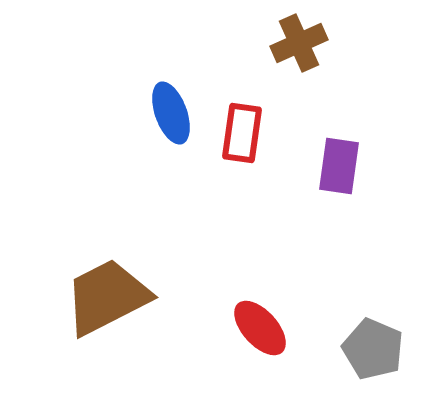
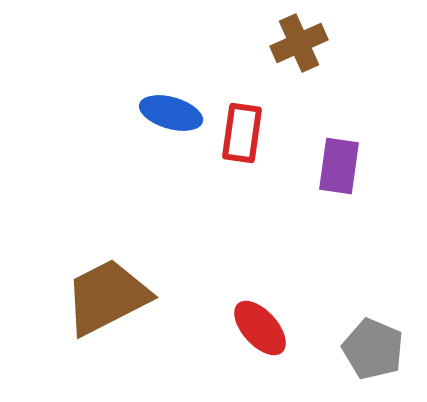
blue ellipse: rotated 54 degrees counterclockwise
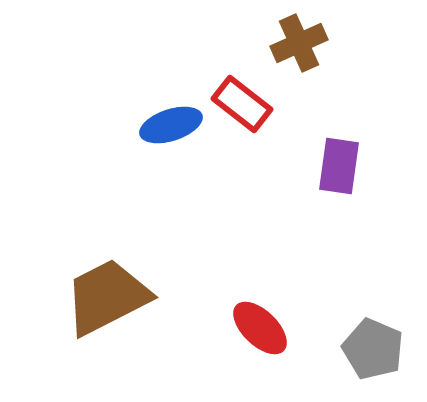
blue ellipse: moved 12 px down; rotated 34 degrees counterclockwise
red rectangle: moved 29 px up; rotated 60 degrees counterclockwise
red ellipse: rotated 4 degrees counterclockwise
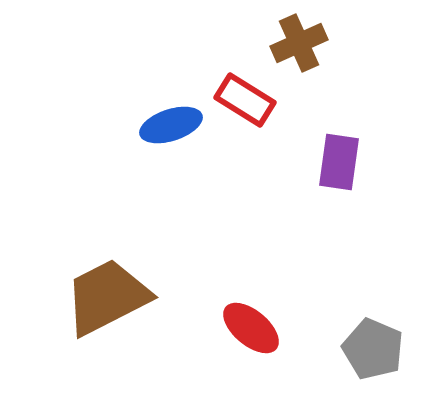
red rectangle: moved 3 px right, 4 px up; rotated 6 degrees counterclockwise
purple rectangle: moved 4 px up
red ellipse: moved 9 px left; rotated 4 degrees counterclockwise
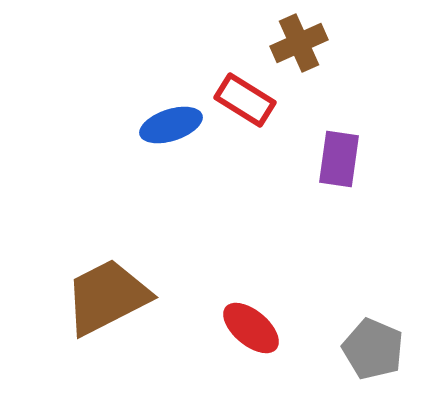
purple rectangle: moved 3 px up
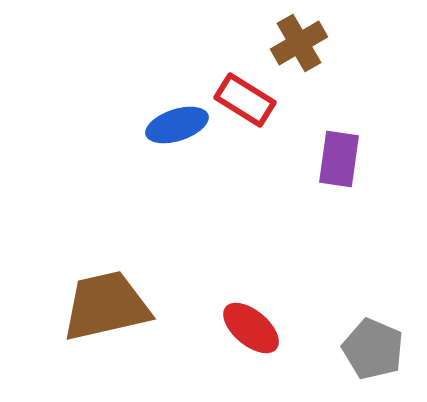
brown cross: rotated 6 degrees counterclockwise
blue ellipse: moved 6 px right
brown trapezoid: moved 1 px left, 9 px down; rotated 14 degrees clockwise
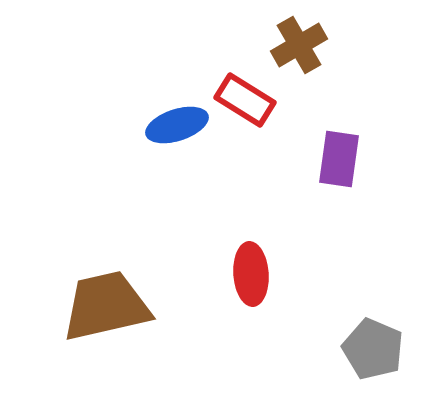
brown cross: moved 2 px down
red ellipse: moved 54 px up; rotated 46 degrees clockwise
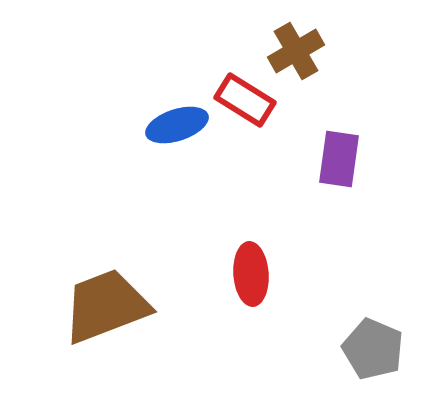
brown cross: moved 3 px left, 6 px down
brown trapezoid: rotated 8 degrees counterclockwise
